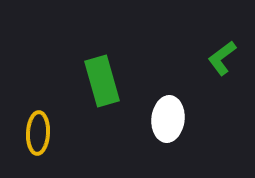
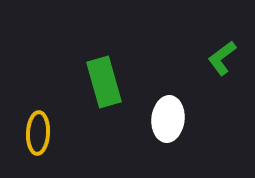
green rectangle: moved 2 px right, 1 px down
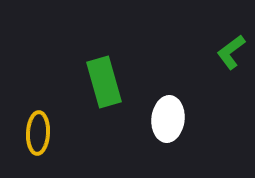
green L-shape: moved 9 px right, 6 px up
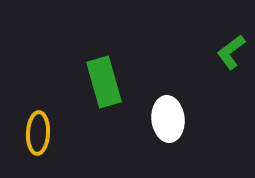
white ellipse: rotated 12 degrees counterclockwise
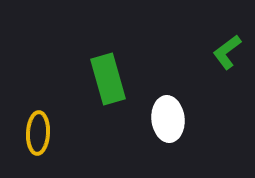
green L-shape: moved 4 px left
green rectangle: moved 4 px right, 3 px up
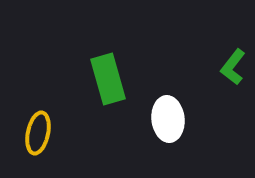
green L-shape: moved 6 px right, 15 px down; rotated 15 degrees counterclockwise
yellow ellipse: rotated 9 degrees clockwise
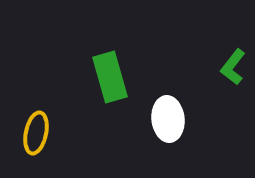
green rectangle: moved 2 px right, 2 px up
yellow ellipse: moved 2 px left
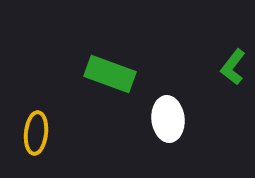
green rectangle: moved 3 px up; rotated 54 degrees counterclockwise
yellow ellipse: rotated 6 degrees counterclockwise
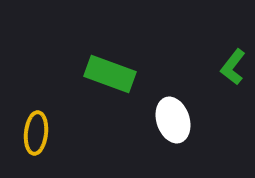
white ellipse: moved 5 px right, 1 px down; rotated 12 degrees counterclockwise
